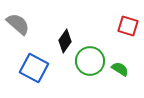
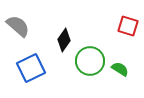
gray semicircle: moved 2 px down
black diamond: moved 1 px left, 1 px up
blue square: moved 3 px left; rotated 36 degrees clockwise
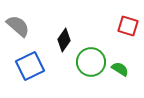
green circle: moved 1 px right, 1 px down
blue square: moved 1 px left, 2 px up
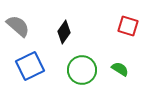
black diamond: moved 8 px up
green circle: moved 9 px left, 8 px down
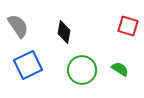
gray semicircle: rotated 15 degrees clockwise
black diamond: rotated 25 degrees counterclockwise
blue square: moved 2 px left, 1 px up
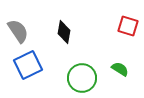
gray semicircle: moved 5 px down
green circle: moved 8 px down
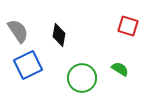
black diamond: moved 5 px left, 3 px down
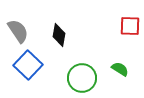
red square: moved 2 px right; rotated 15 degrees counterclockwise
blue square: rotated 20 degrees counterclockwise
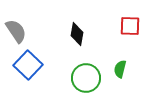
gray semicircle: moved 2 px left
black diamond: moved 18 px right, 1 px up
green semicircle: rotated 108 degrees counterclockwise
green circle: moved 4 px right
